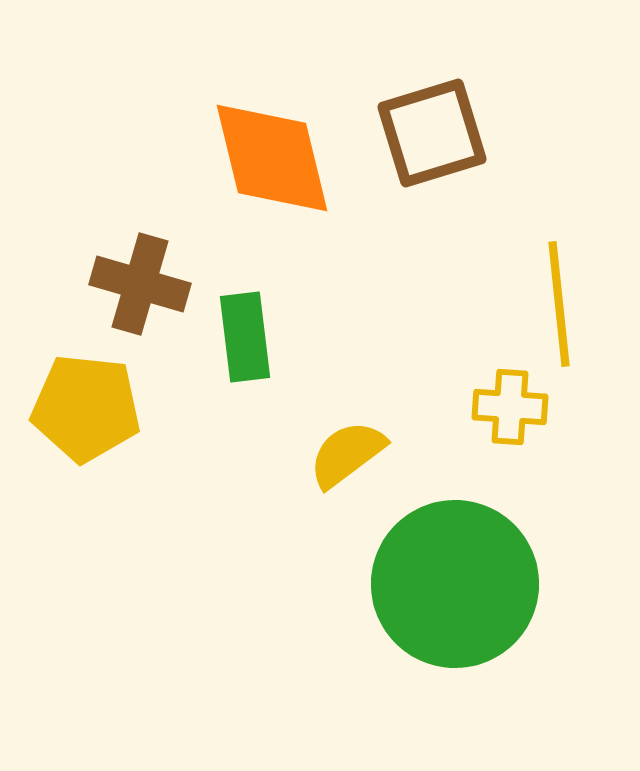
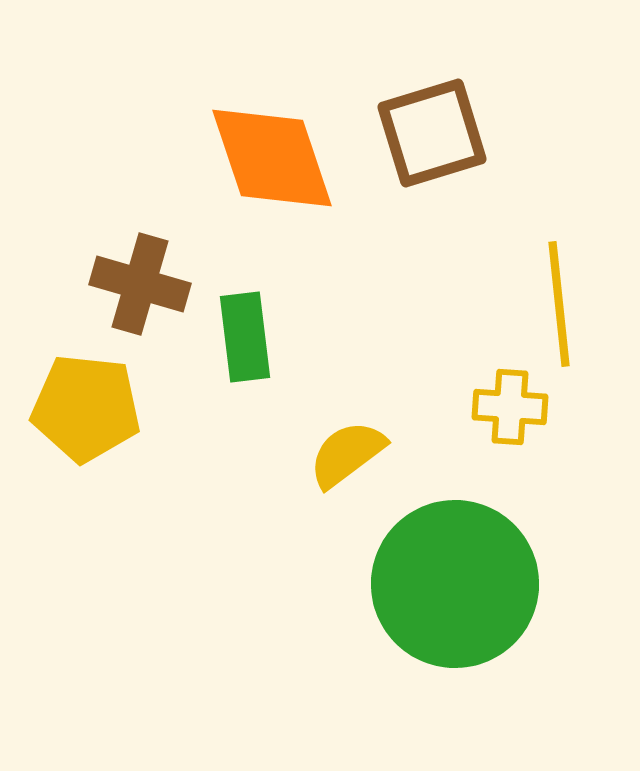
orange diamond: rotated 5 degrees counterclockwise
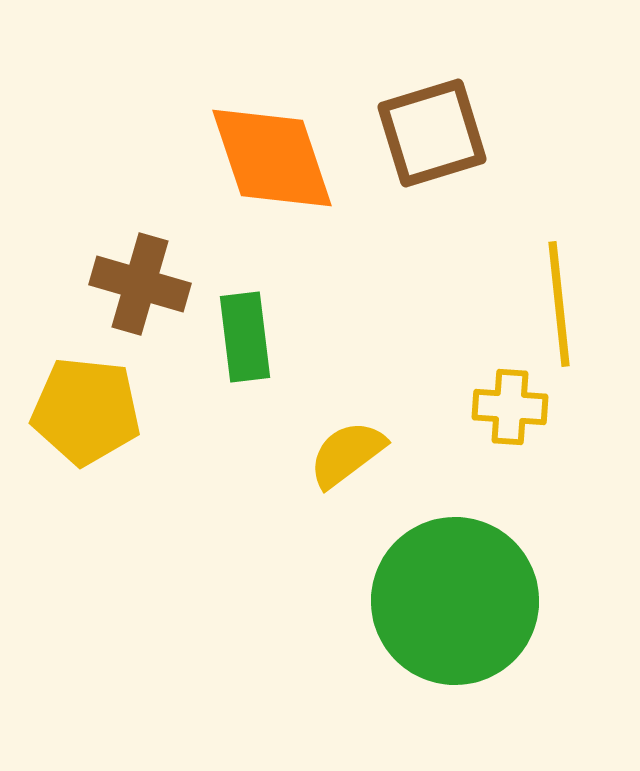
yellow pentagon: moved 3 px down
green circle: moved 17 px down
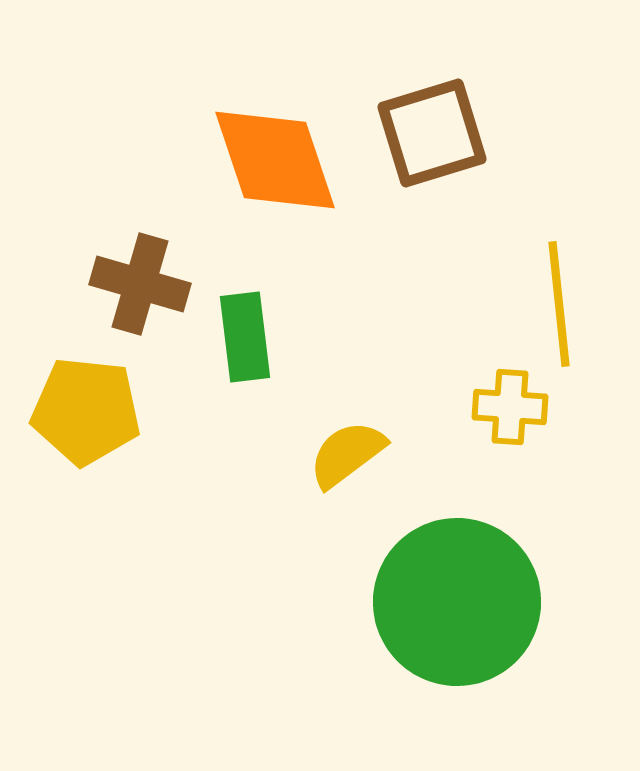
orange diamond: moved 3 px right, 2 px down
green circle: moved 2 px right, 1 px down
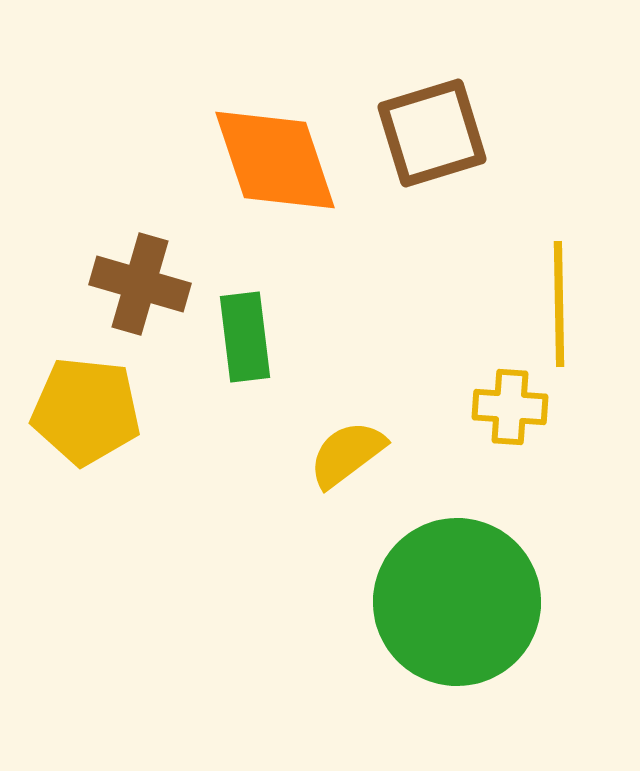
yellow line: rotated 5 degrees clockwise
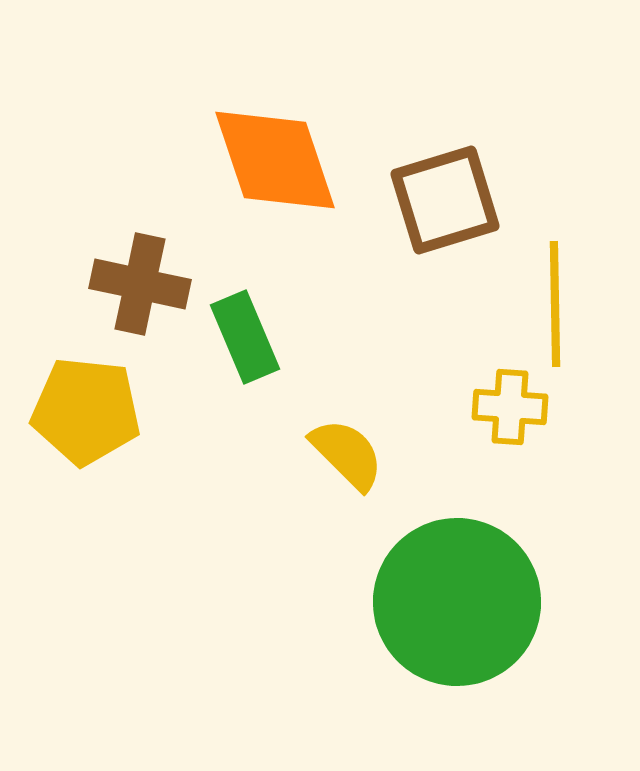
brown square: moved 13 px right, 67 px down
brown cross: rotated 4 degrees counterclockwise
yellow line: moved 4 px left
green rectangle: rotated 16 degrees counterclockwise
yellow semicircle: rotated 82 degrees clockwise
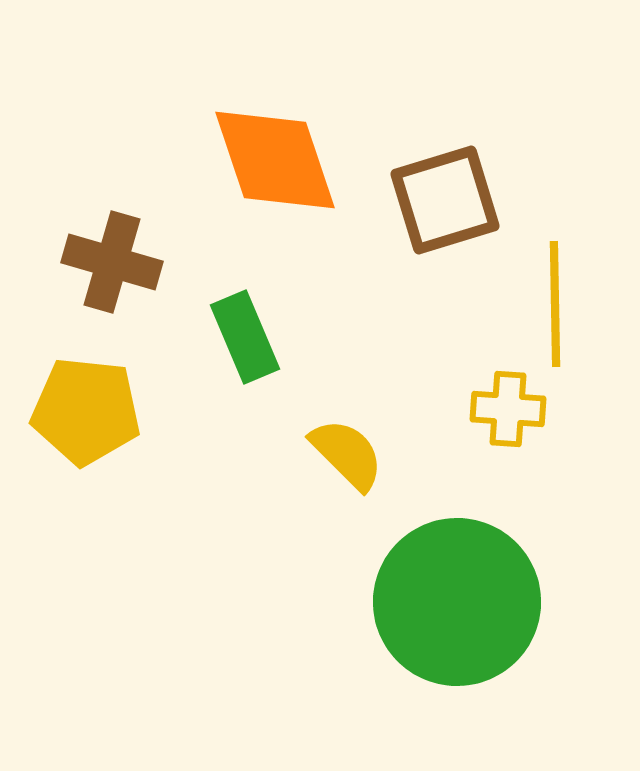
brown cross: moved 28 px left, 22 px up; rotated 4 degrees clockwise
yellow cross: moved 2 px left, 2 px down
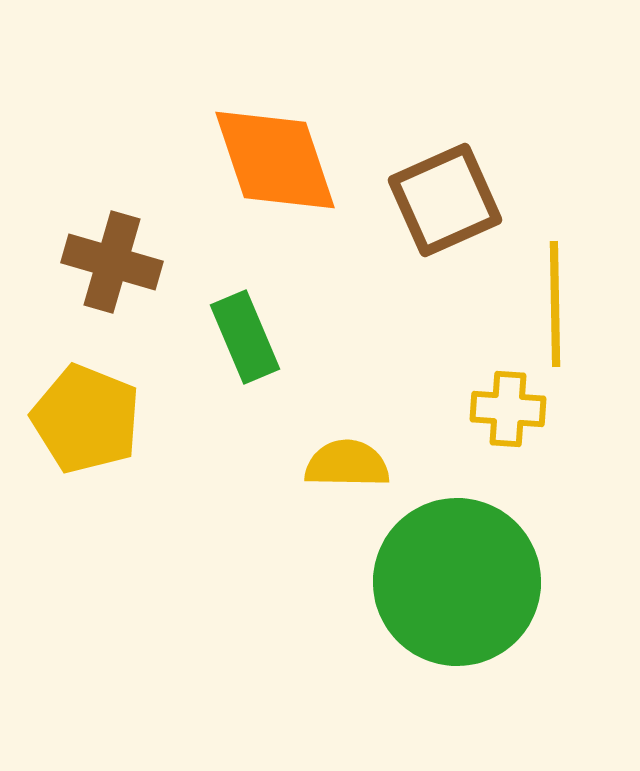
brown square: rotated 7 degrees counterclockwise
yellow pentagon: moved 8 px down; rotated 16 degrees clockwise
yellow semicircle: moved 10 px down; rotated 44 degrees counterclockwise
green circle: moved 20 px up
